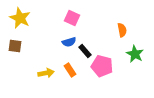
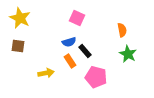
pink square: moved 5 px right
brown square: moved 3 px right
green star: moved 7 px left
pink pentagon: moved 6 px left, 11 px down
orange rectangle: moved 9 px up
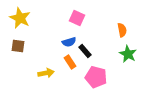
orange rectangle: moved 1 px down
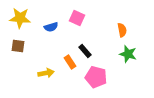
yellow star: rotated 20 degrees counterclockwise
blue semicircle: moved 18 px left, 15 px up
green star: rotated 12 degrees counterclockwise
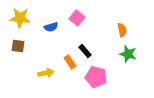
pink square: rotated 14 degrees clockwise
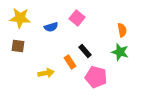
green star: moved 8 px left, 2 px up
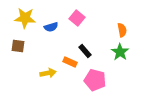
yellow star: moved 5 px right
green star: rotated 18 degrees clockwise
orange rectangle: rotated 32 degrees counterclockwise
yellow arrow: moved 2 px right
pink pentagon: moved 1 px left, 3 px down
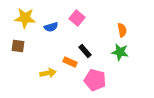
green star: rotated 24 degrees counterclockwise
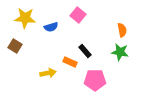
pink square: moved 1 px right, 3 px up
brown square: moved 3 px left; rotated 24 degrees clockwise
pink pentagon: rotated 15 degrees counterclockwise
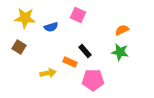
pink square: rotated 14 degrees counterclockwise
orange semicircle: rotated 104 degrees counterclockwise
brown square: moved 4 px right, 1 px down
pink pentagon: moved 2 px left
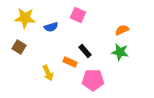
yellow arrow: rotated 77 degrees clockwise
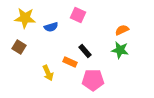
green star: moved 2 px up
